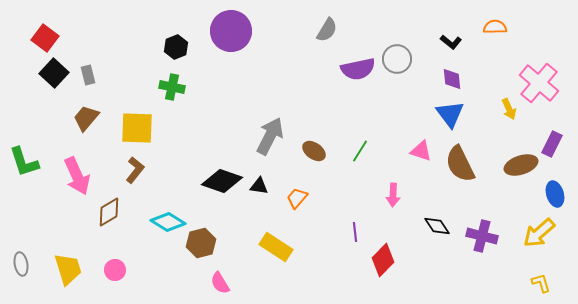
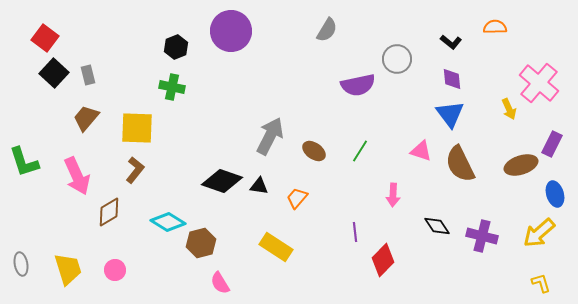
purple semicircle at (358, 69): moved 16 px down
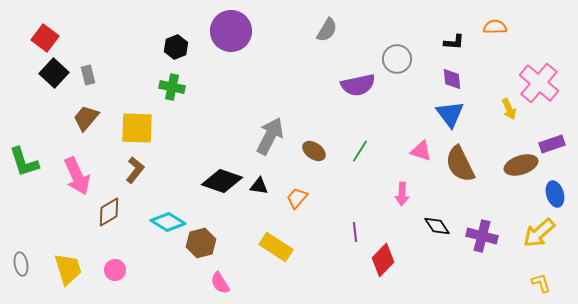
black L-shape at (451, 42): moved 3 px right; rotated 35 degrees counterclockwise
purple rectangle at (552, 144): rotated 45 degrees clockwise
pink arrow at (393, 195): moved 9 px right, 1 px up
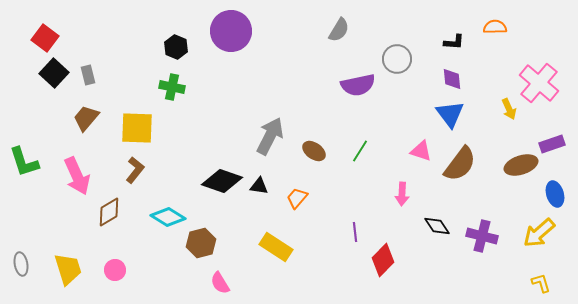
gray semicircle at (327, 30): moved 12 px right
black hexagon at (176, 47): rotated 15 degrees counterclockwise
brown semicircle at (460, 164): rotated 117 degrees counterclockwise
cyan diamond at (168, 222): moved 5 px up
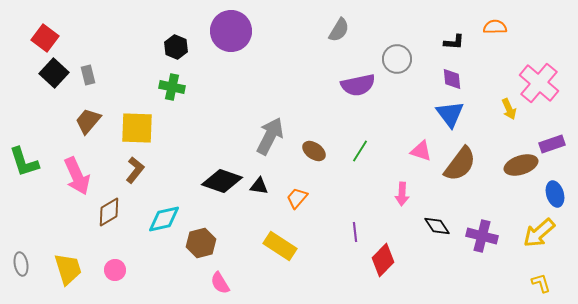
brown trapezoid at (86, 118): moved 2 px right, 3 px down
cyan diamond at (168, 217): moved 4 px left, 2 px down; rotated 44 degrees counterclockwise
yellow rectangle at (276, 247): moved 4 px right, 1 px up
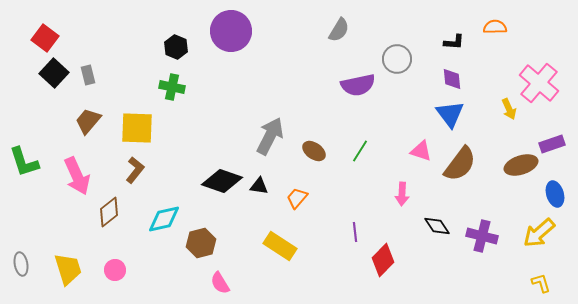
brown diamond at (109, 212): rotated 8 degrees counterclockwise
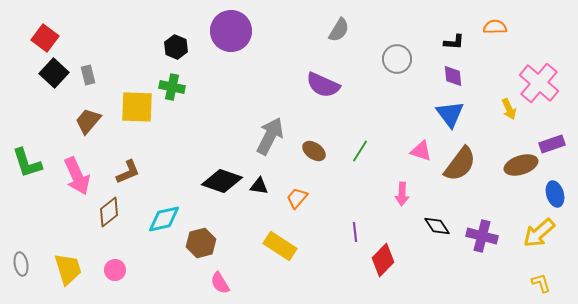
purple diamond at (452, 79): moved 1 px right, 3 px up
purple semicircle at (358, 85): moved 35 px left; rotated 36 degrees clockwise
yellow square at (137, 128): moved 21 px up
green L-shape at (24, 162): moved 3 px right, 1 px down
brown L-shape at (135, 170): moved 7 px left, 2 px down; rotated 28 degrees clockwise
